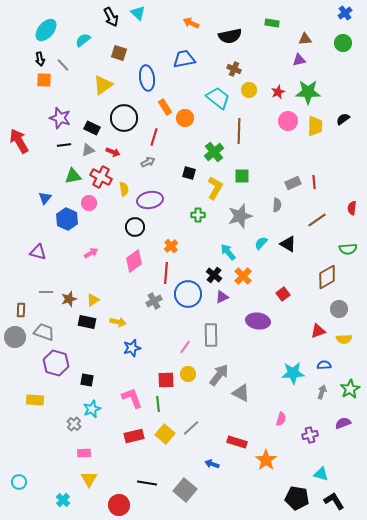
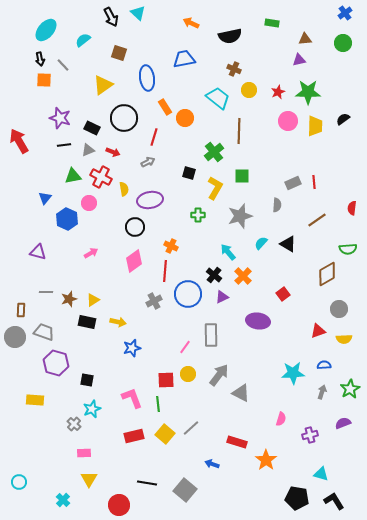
orange cross at (171, 246): rotated 24 degrees counterclockwise
red line at (166, 273): moved 1 px left, 2 px up
brown diamond at (327, 277): moved 3 px up
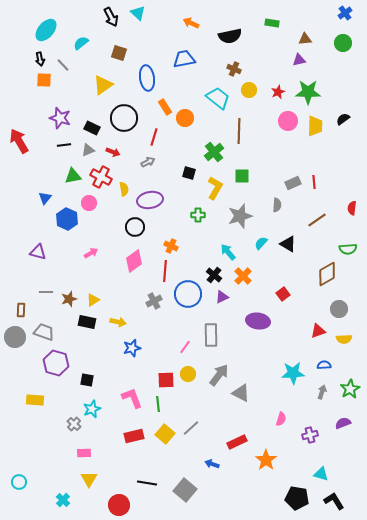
cyan semicircle at (83, 40): moved 2 px left, 3 px down
red rectangle at (237, 442): rotated 42 degrees counterclockwise
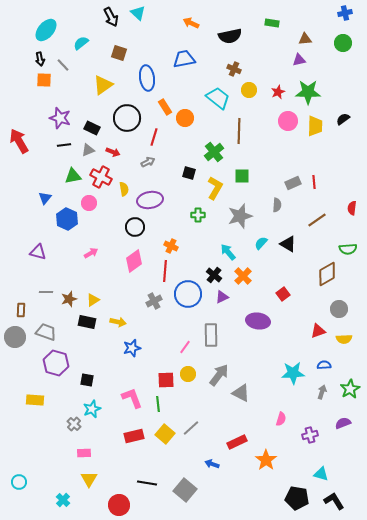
blue cross at (345, 13): rotated 24 degrees clockwise
black circle at (124, 118): moved 3 px right
gray trapezoid at (44, 332): moved 2 px right
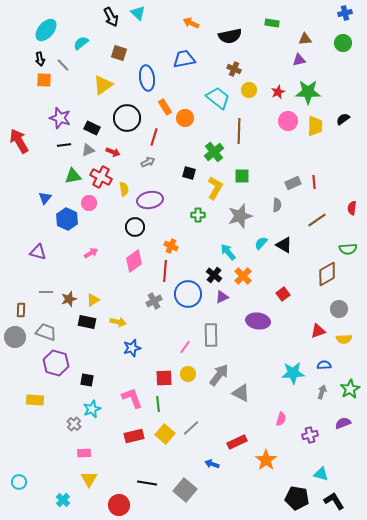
black triangle at (288, 244): moved 4 px left, 1 px down
red square at (166, 380): moved 2 px left, 2 px up
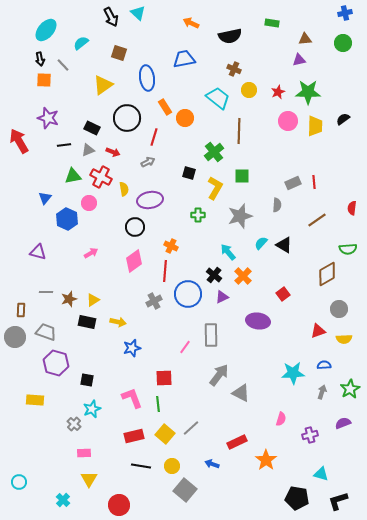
purple star at (60, 118): moved 12 px left
yellow circle at (188, 374): moved 16 px left, 92 px down
black line at (147, 483): moved 6 px left, 17 px up
black L-shape at (334, 501): moved 4 px right; rotated 75 degrees counterclockwise
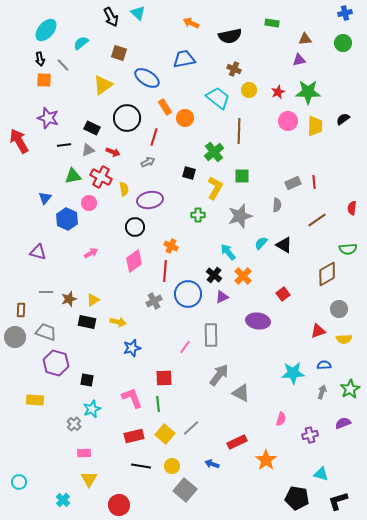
blue ellipse at (147, 78): rotated 50 degrees counterclockwise
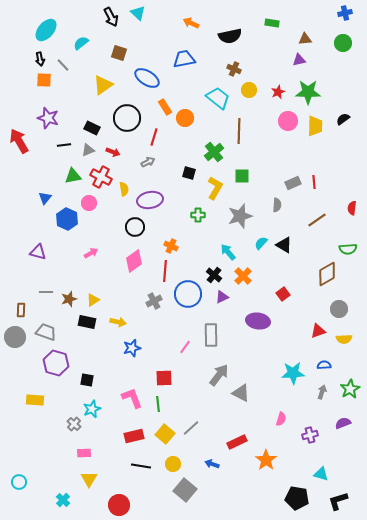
yellow circle at (172, 466): moved 1 px right, 2 px up
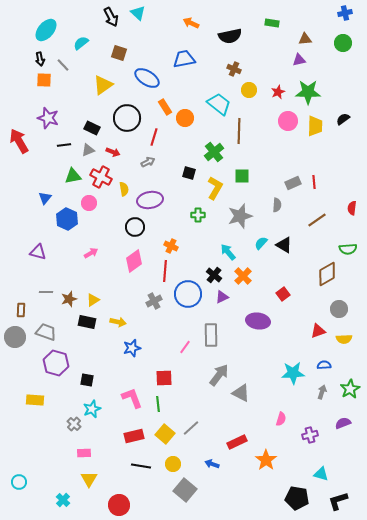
cyan trapezoid at (218, 98): moved 1 px right, 6 px down
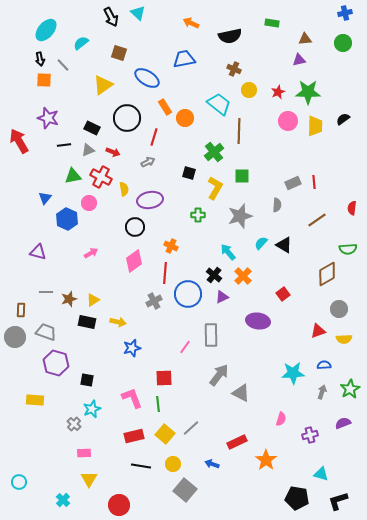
red line at (165, 271): moved 2 px down
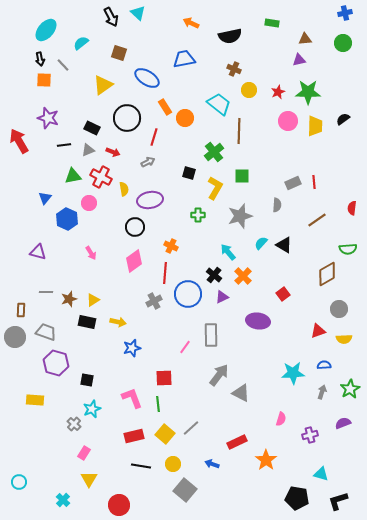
pink arrow at (91, 253): rotated 88 degrees clockwise
pink rectangle at (84, 453): rotated 56 degrees counterclockwise
